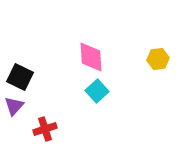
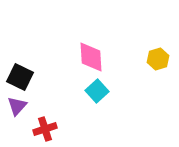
yellow hexagon: rotated 10 degrees counterclockwise
purple triangle: moved 3 px right
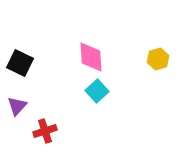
black square: moved 14 px up
red cross: moved 2 px down
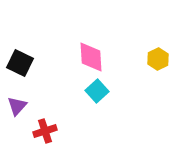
yellow hexagon: rotated 10 degrees counterclockwise
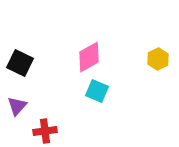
pink diamond: moved 2 px left; rotated 64 degrees clockwise
cyan square: rotated 25 degrees counterclockwise
red cross: rotated 10 degrees clockwise
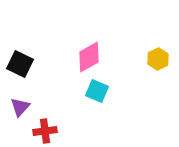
black square: moved 1 px down
purple triangle: moved 3 px right, 1 px down
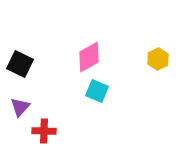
red cross: moved 1 px left; rotated 10 degrees clockwise
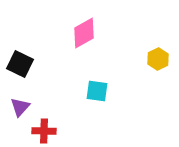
pink diamond: moved 5 px left, 24 px up
cyan square: rotated 15 degrees counterclockwise
